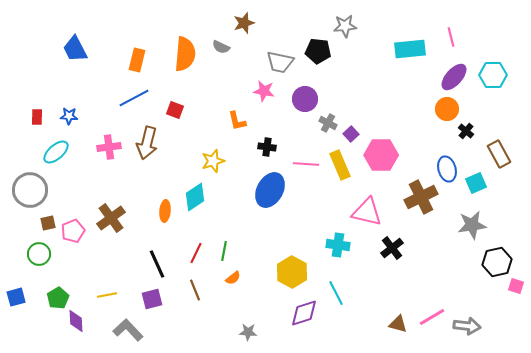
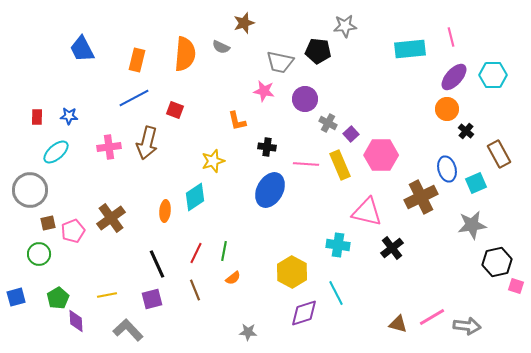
blue trapezoid at (75, 49): moved 7 px right
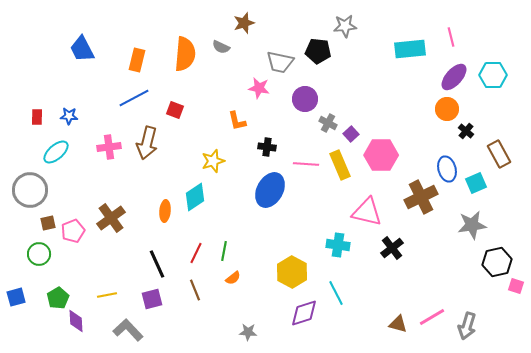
pink star at (264, 91): moved 5 px left, 3 px up
gray arrow at (467, 326): rotated 100 degrees clockwise
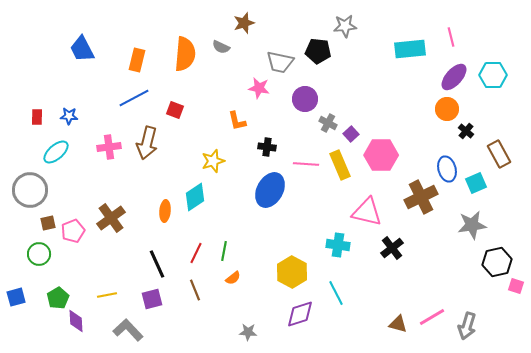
purple diamond at (304, 313): moved 4 px left, 1 px down
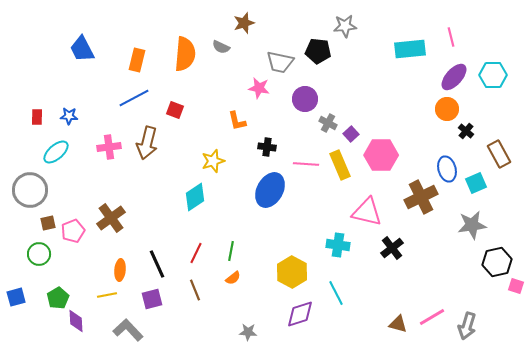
orange ellipse at (165, 211): moved 45 px left, 59 px down
green line at (224, 251): moved 7 px right
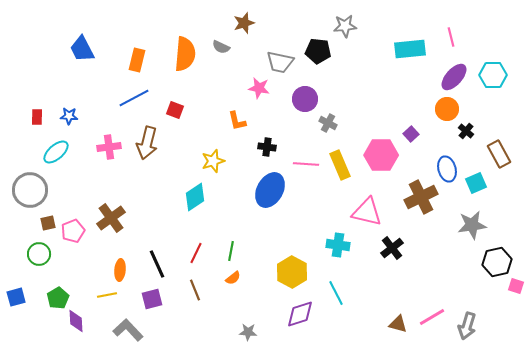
purple square at (351, 134): moved 60 px right
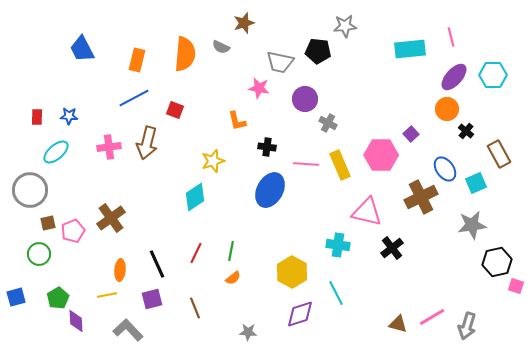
blue ellipse at (447, 169): moved 2 px left; rotated 20 degrees counterclockwise
brown line at (195, 290): moved 18 px down
